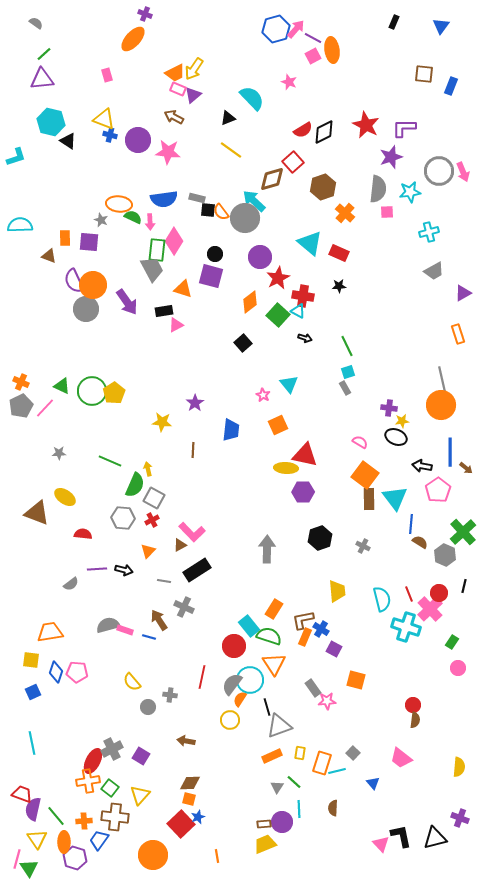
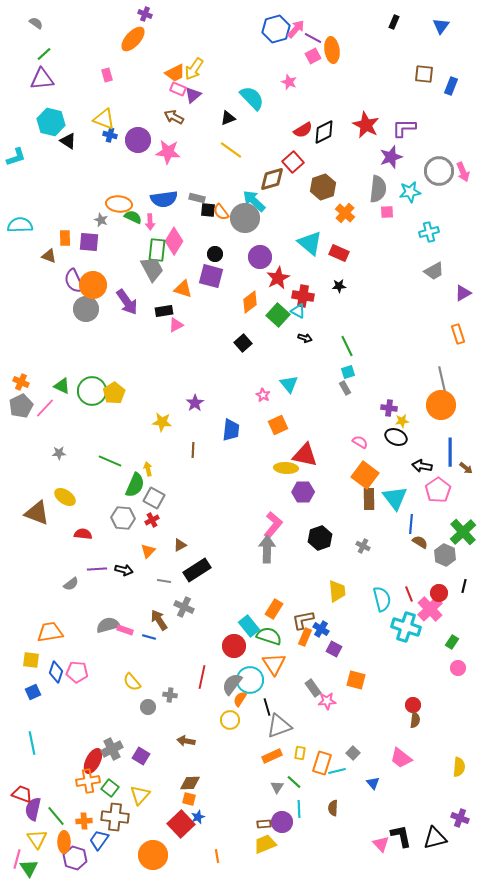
pink L-shape at (192, 532): moved 81 px right, 7 px up; rotated 96 degrees counterclockwise
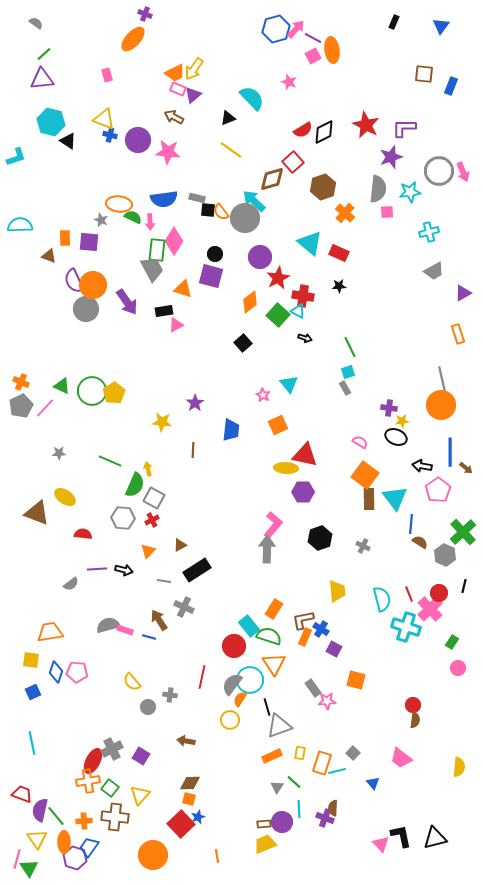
green line at (347, 346): moved 3 px right, 1 px down
purple semicircle at (33, 809): moved 7 px right, 1 px down
purple cross at (460, 818): moved 135 px left
blue trapezoid at (99, 840): moved 10 px left, 7 px down
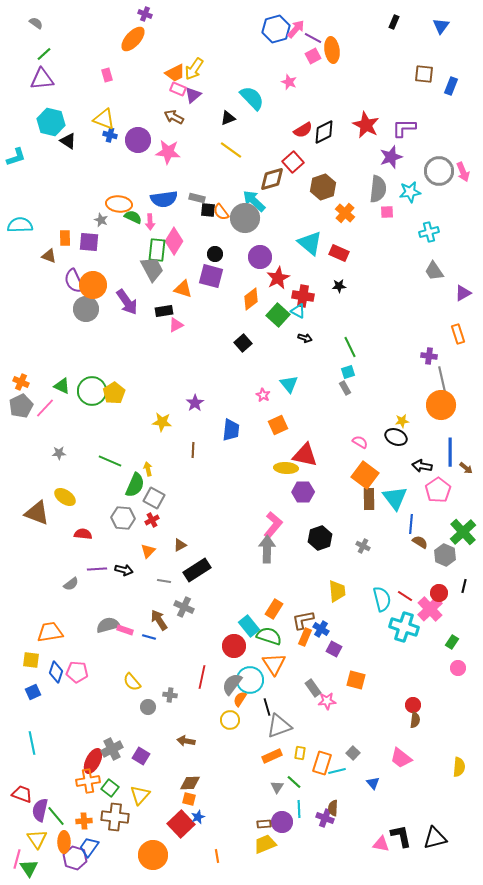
gray trapezoid at (434, 271): rotated 85 degrees clockwise
orange diamond at (250, 302): moved 1 px right, 3 px up
purple cross at (389, 408): moved 40 px right, 52 px up
red line at (409, 594): moved 4 px left, 2 px down; rotated 35 degrees counterclockwise
cyan cross at (406, 627): moved 2 px left
pink triangle at (381, 844): rotated 36 degrees counterclockwise
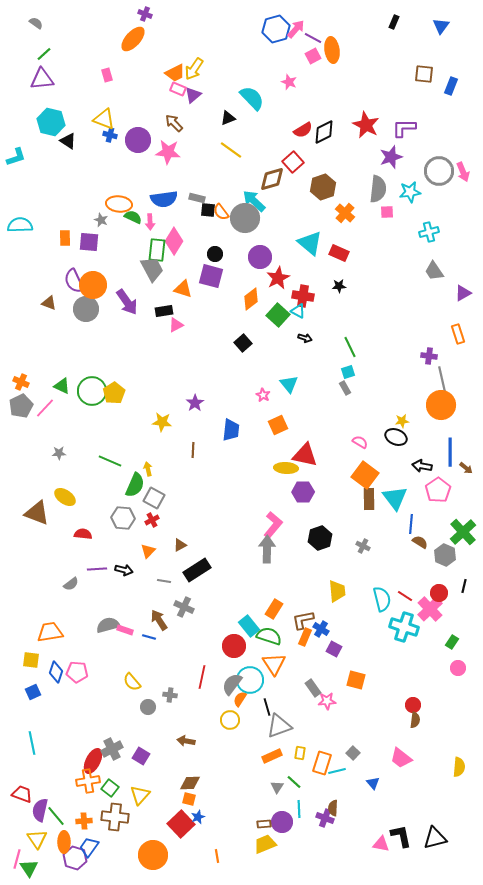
brown arrow at (174, 117): moved 6 px down; rotated 18 degrees clockwise
brown triangle at (49, 256): moved 47 px down
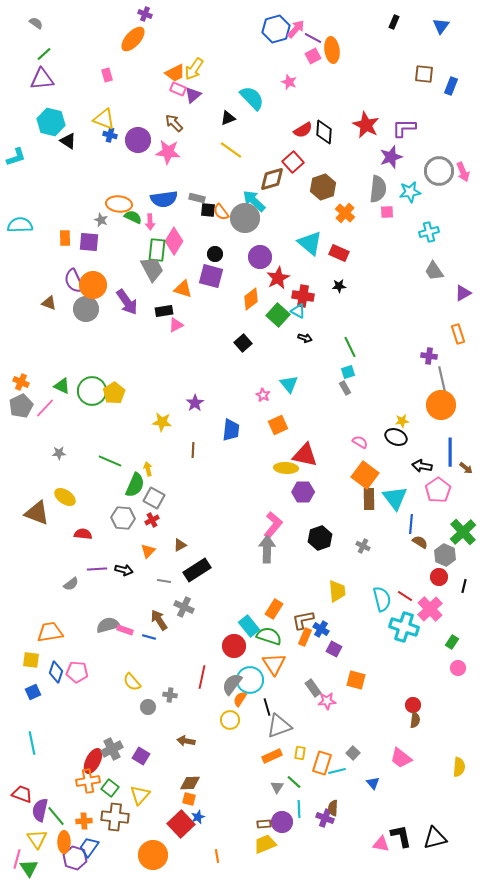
black diamond at (324, 132): rotated 60 degrees counterclockwise
red circle at (439, 593): moved 16 px up
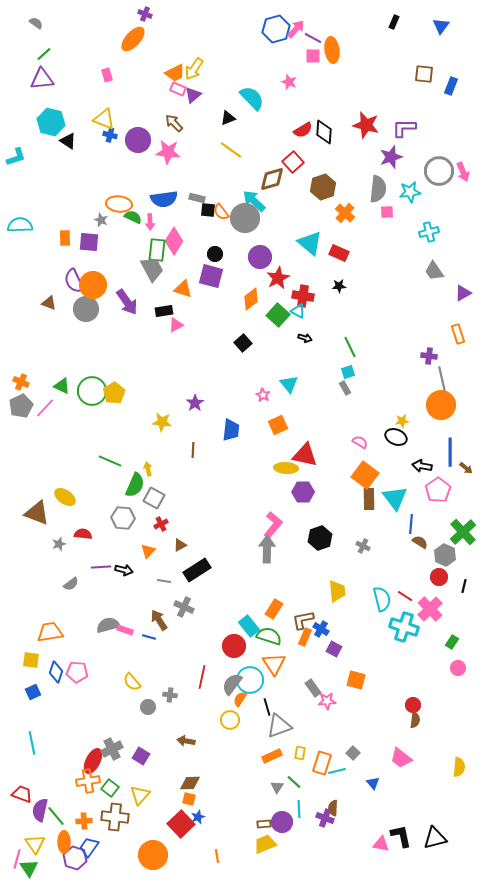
pink square at (313, 56): rotated 28 degrees clockwise
red star at (366, 125): rotated 12 degrees counterclockwise
gray star at (59, 453): moved 91 px down; rotated 16 degrees counterclockwise
red cross at (152, 520): moved 9 px right, 4 px down
purple line at (97, 569): moved 4 px right, 2 px up
yellow triangle at (37, 839): moved 2 px left, 5 px down
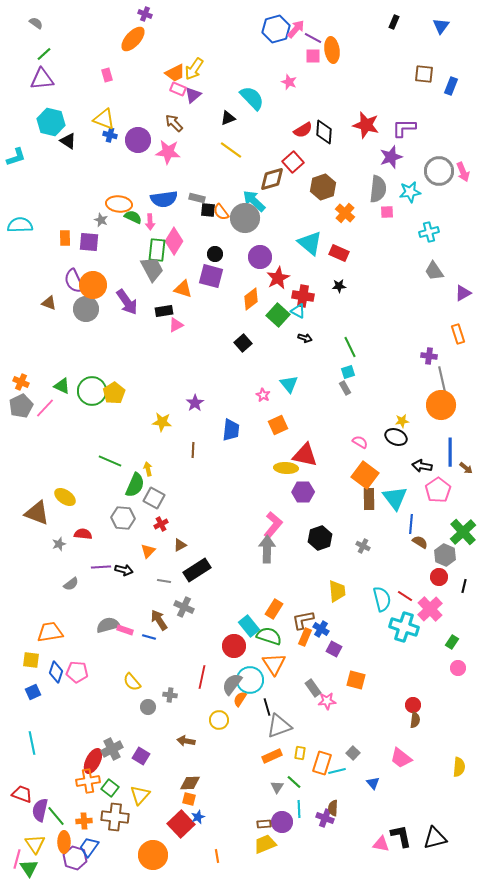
yellow circle at (230, 720): moved 11 px left
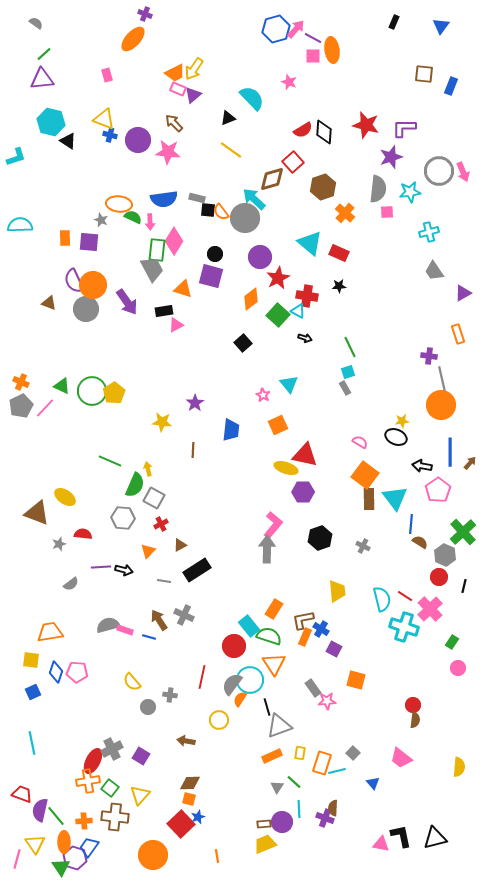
cyan arrow at (254, 201): moved 2 px up
red cross at (303, 296): moved 4 px right
yellow ellipse at (286, 468): rotated 15 degrees clockwise
brown arrow at (466, 468): moved 4 px right, 5 px up; rotated 88 degrees counterclockwise
gray cross at (184, 607): moved 8 px down
green triangle at (29, 868): moved 32 px right, 1 px up
